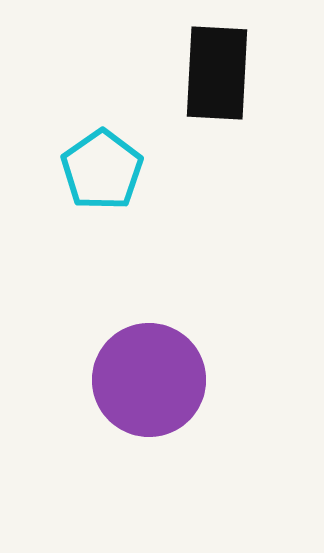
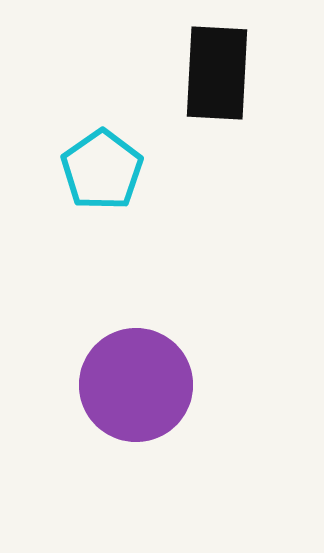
purple circle: moved 13 px left, 5 px down
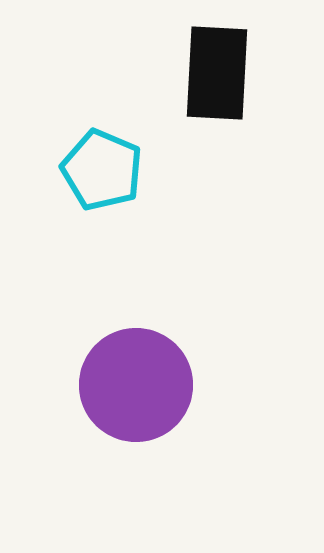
cyan pentagon: rotated 14 degrees counterclockwise
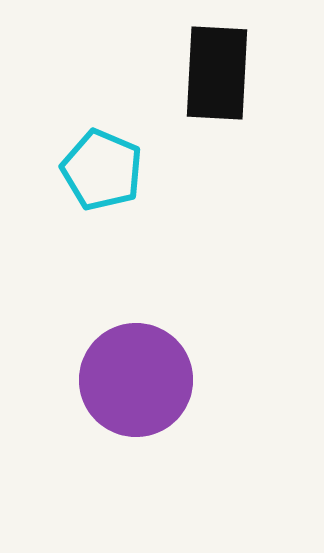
purple circle: moved 5 px up
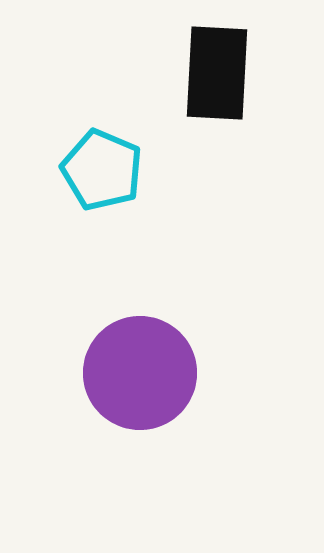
purple circle: moved 4 px right, 7 px up
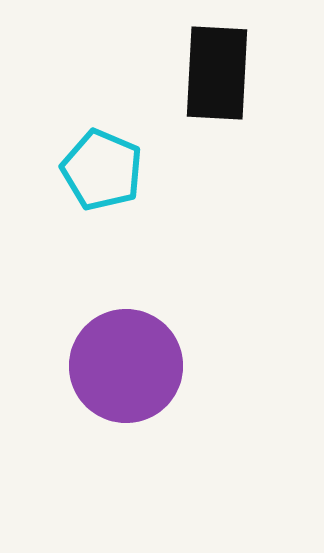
purple circle: moved 14 px left, 7 px up
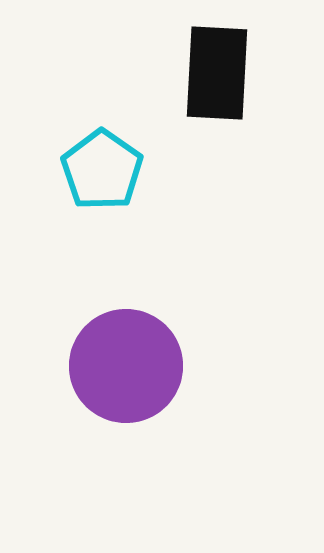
cyan pentagon: rotated 12 degrees clockwise
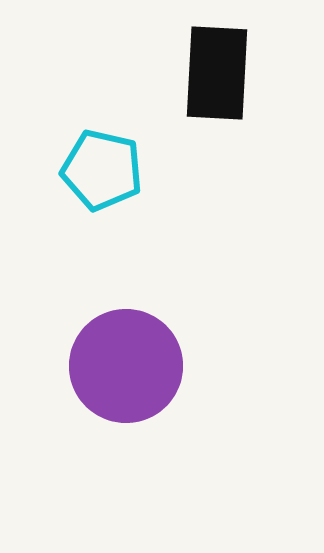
cyan pentagon: rotated 22 degrees counterclockwise
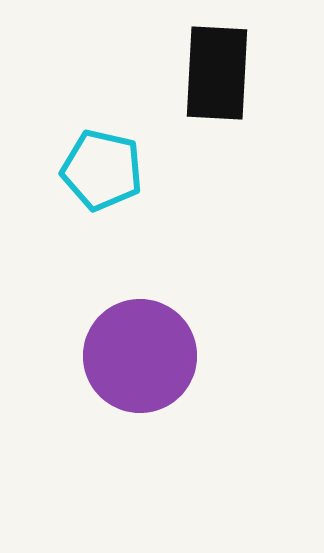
purple circle: moved 14 px right, 10 px up
